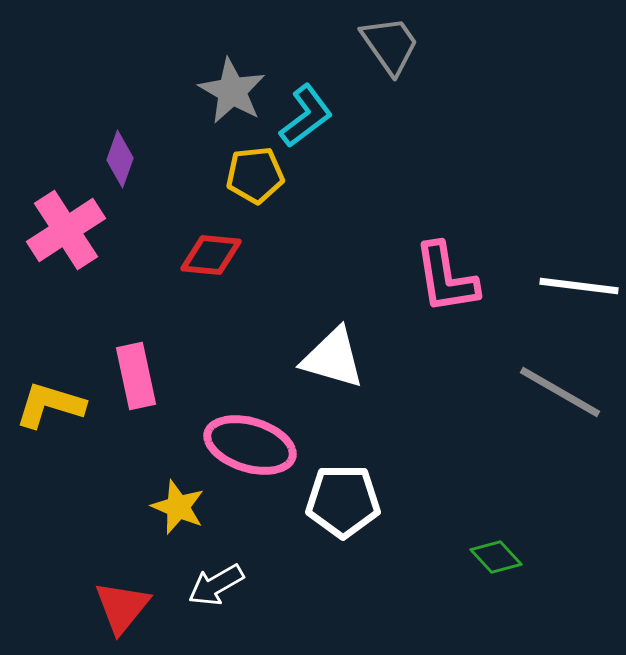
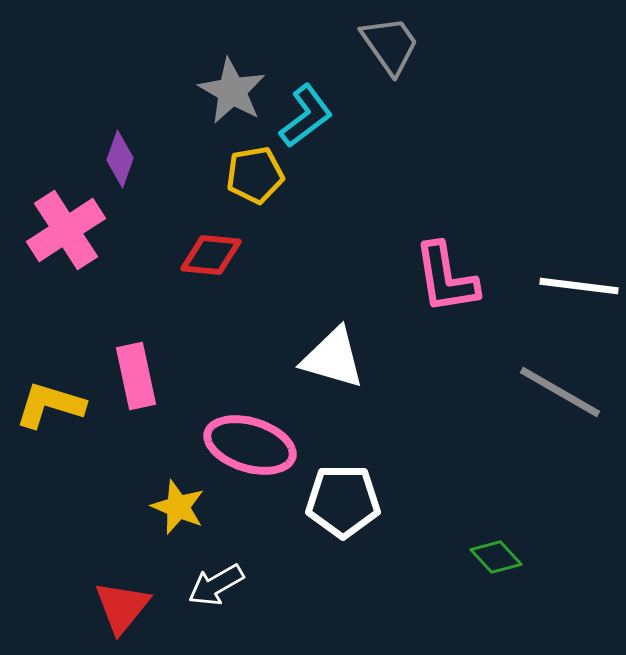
yellow pentagon: rotated 4 degrees counterclockwise
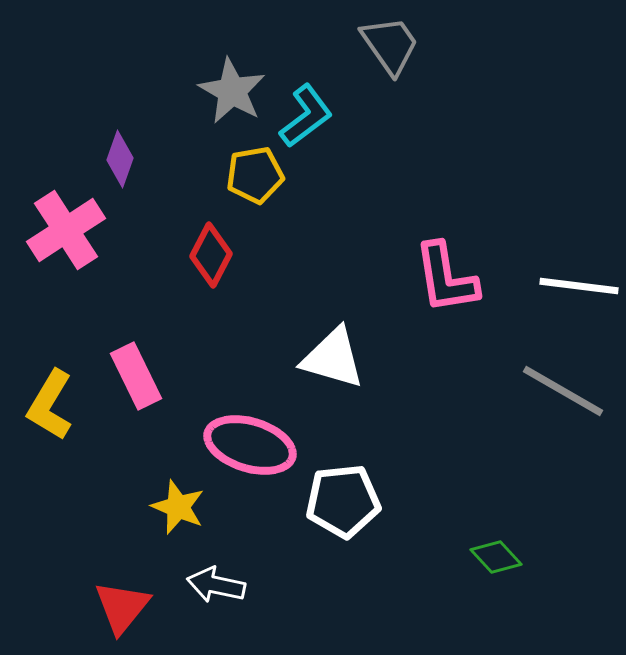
red diamond: rotated 68 degrees counterclockwise
pink rectangle: rotated 14 degrees counterclockwise
gray line: moved 3 px right, 1 px up
yellow L-shape: rotated 76 degrees counterclockwise
white pentagon: rotated 6 degrees counterclockwise
white arrow: rotated 42 degrees clockwise
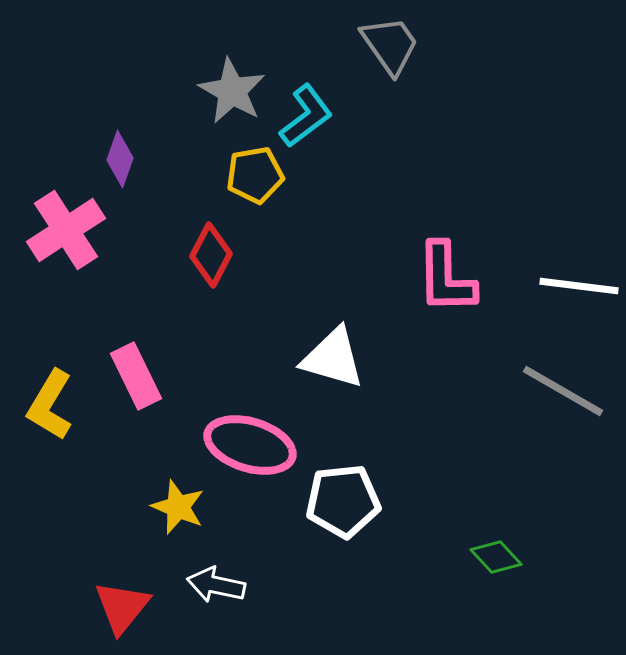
pink L-shape: rotated 8 degrees clockwise
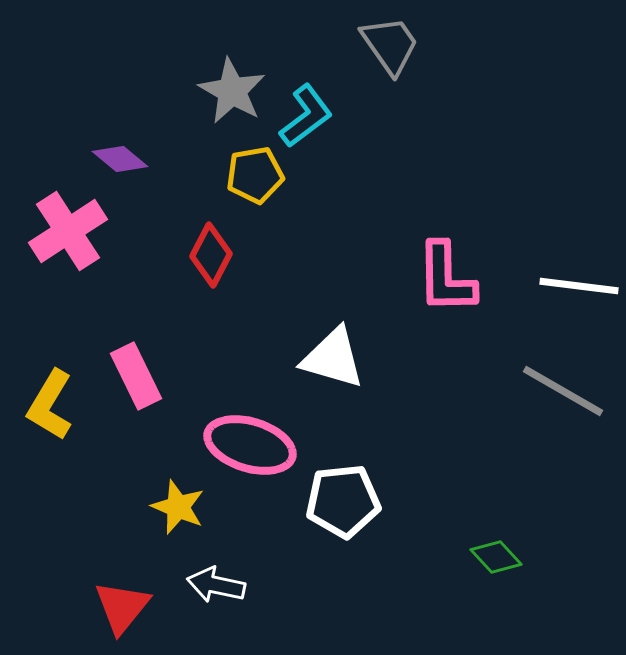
purple diamond: rotated 70 degrees counterclockwise
pink cross: moved 2 px right, 1 px down
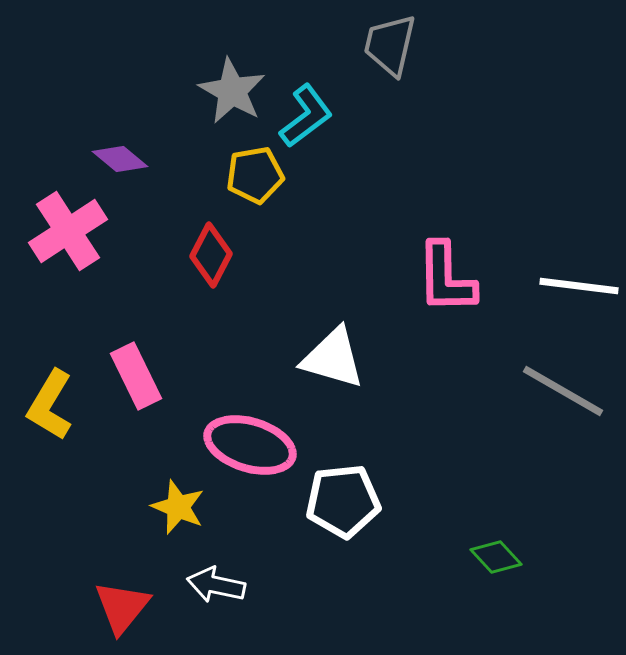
gray trapezoid: rotated 132 degrees counterclockwise
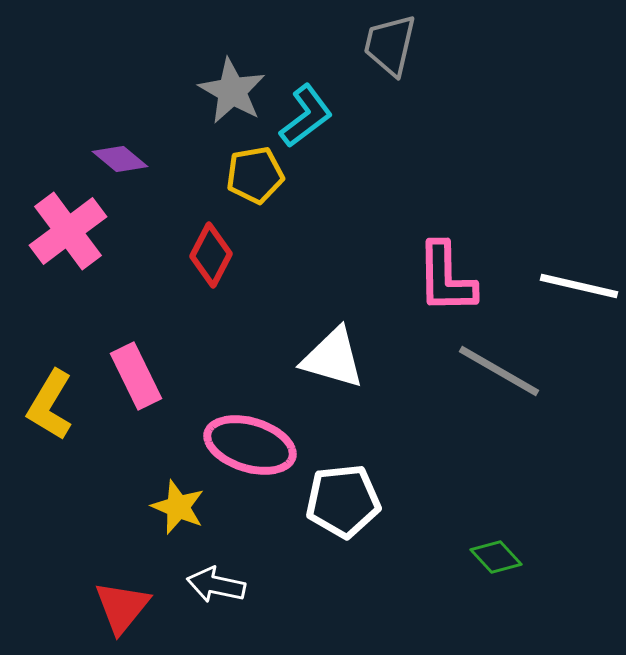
pink cross: rotated 4 degrees counterclockwise
white line: rotated 6 degrees clockwise
gray line: moved 64 px left, 20 px up
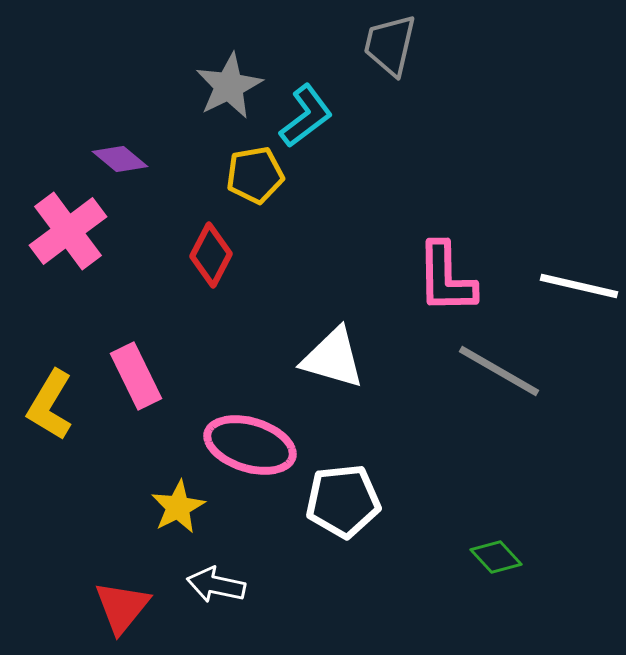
gray star: moved 3 px left, 5 px up; rotated 16 degrees clockwise
yellow star: rotated 22 degrees clockwise
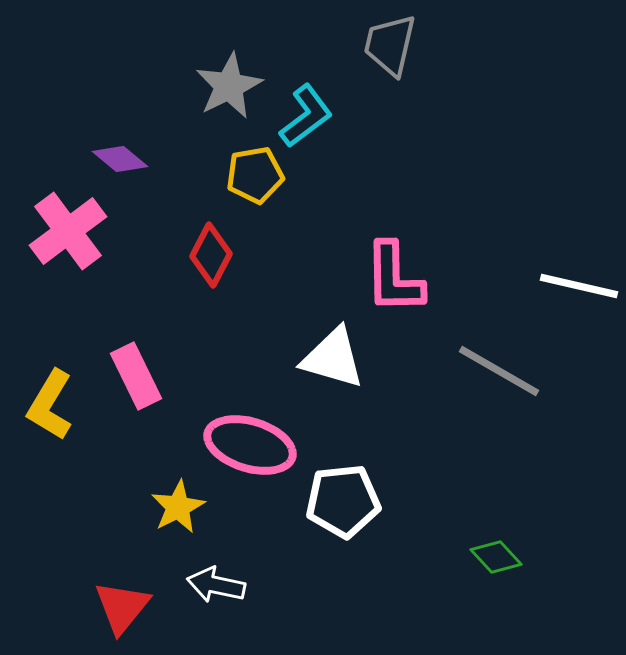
pink L-shape: moved 52 px left
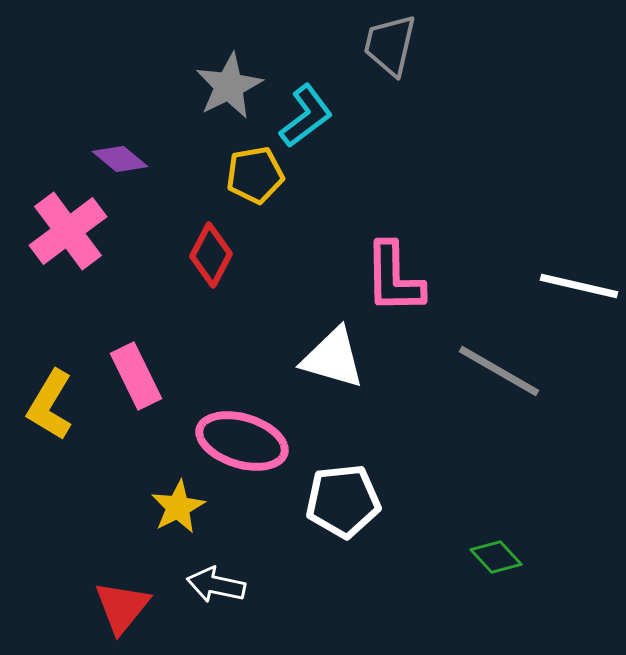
pink ellipse: moved 8 px left, 4 px up
